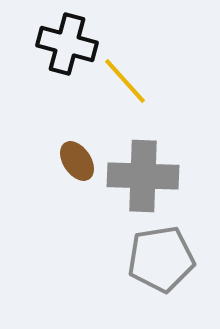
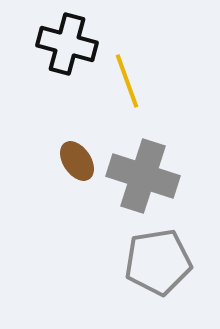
yellow line: moved 2 px right; rotated 22 degrees clockwise
gray cross: rotated 16 degrees clockwise
gray pentagon: moved 3 px left, 3 px down
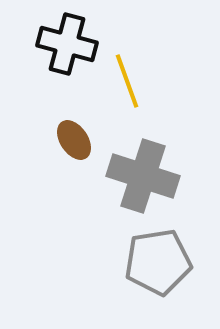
brown ellipse: moved 3 px left, 21 px up
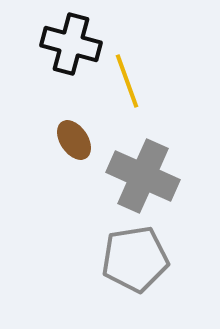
black cross: moved 4 px right
gray cross: rotated 6 degrees clockwise
gray pentagon: moved 23 px left, 3 px up
